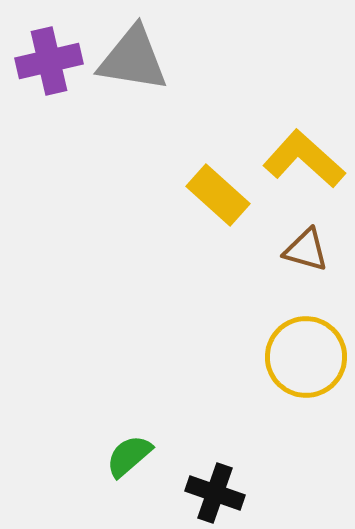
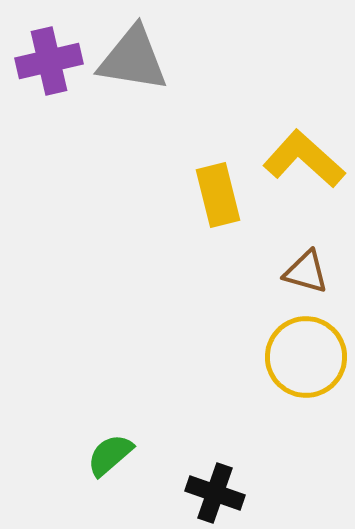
yellow rectangle: rotated 34 degrees clockwise
brown triangle: moved 22 px down
green semicircle: moved 19 px left, 1 px up
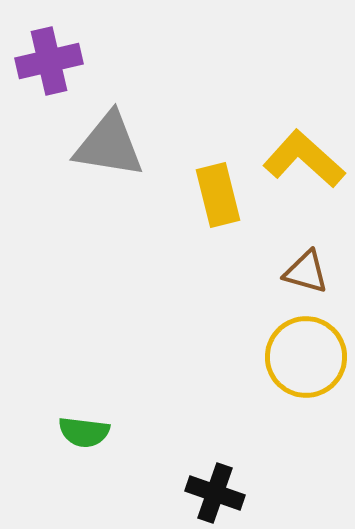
gray triangle: moved 24 px left, 86 px down
green semicircle: moved 26 px left, 23 px up; rotated 132 degrees counterclockwise
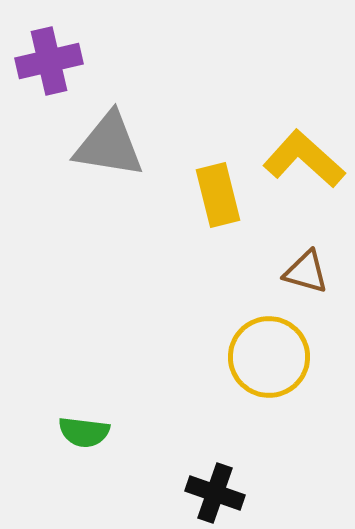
yellow circle: moved 37 px left
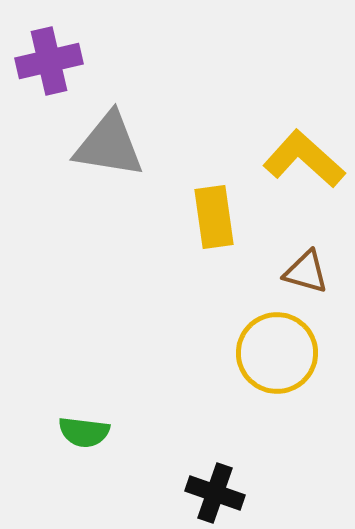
yellow rectangle: moved 4 px left, 22 px down; rotated 6 degrees clockwise
yellow circle: moved 8 px right, 4 px up
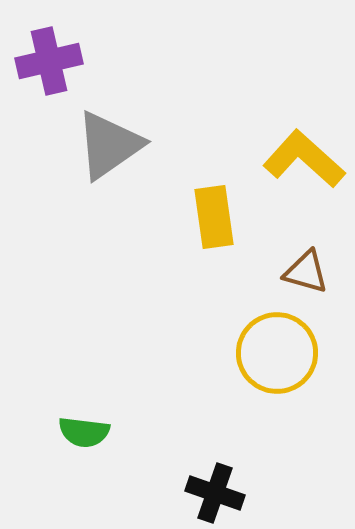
gray triangle: rotated 44 degrees counterclockwise
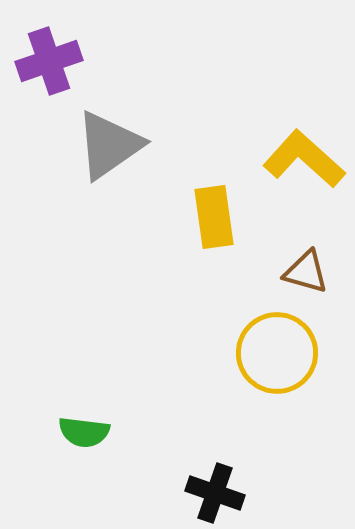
purple cross: rotated 6 degrees counterclockwise
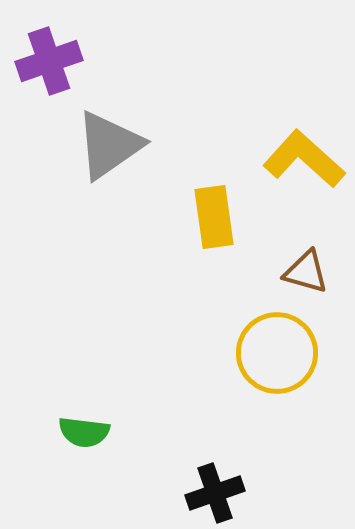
black cross: rotated 38 degrees counterclockwise
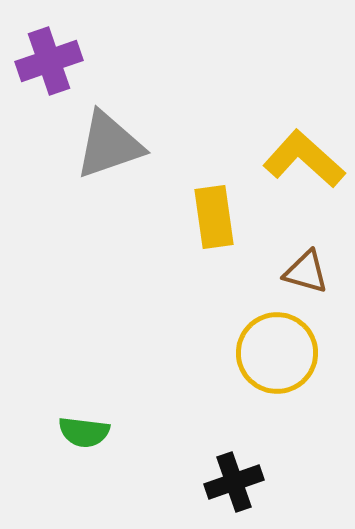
gray triangle: rotated 16 degrees clockwise
black cross: moved 19 px right, 11 px up
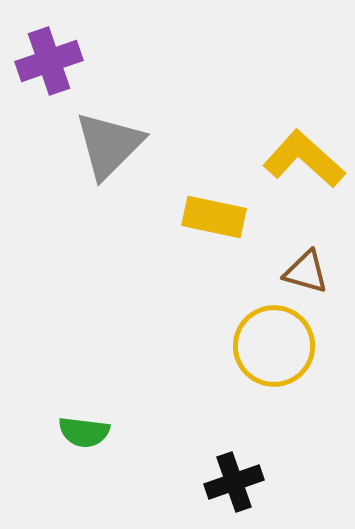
gray triangle: rotated 26 degrees counterclockwise
yellow rectangle: rotated 70 degrees counterclockwise
yellow circle: moved 3 px left, 7 px up
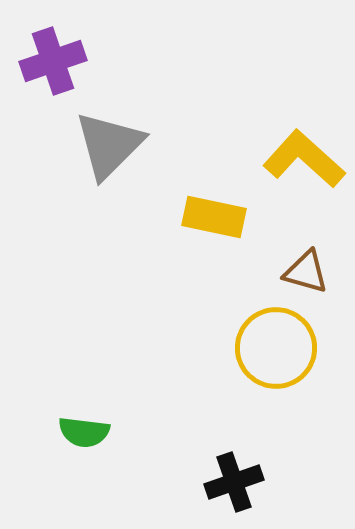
purple cross: moved 4 px right
yellow circle: moved 2 px right, 2 px down
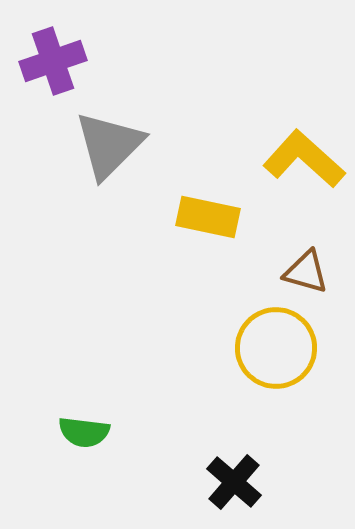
yellow rectangle: moved 6 px left
black cross: rotated 30 degrees counterclockwise
